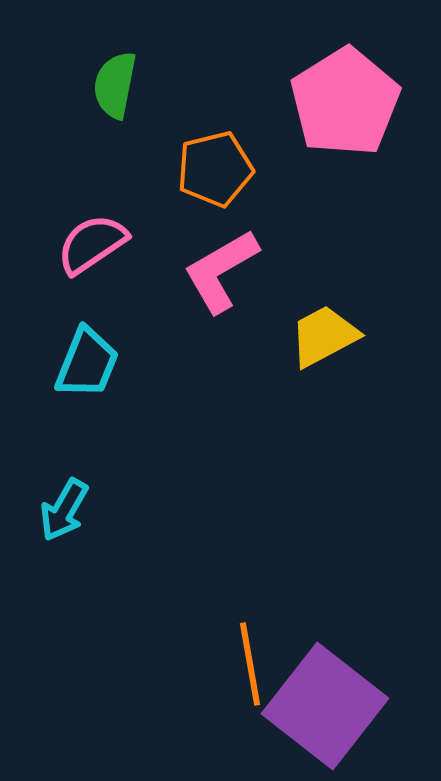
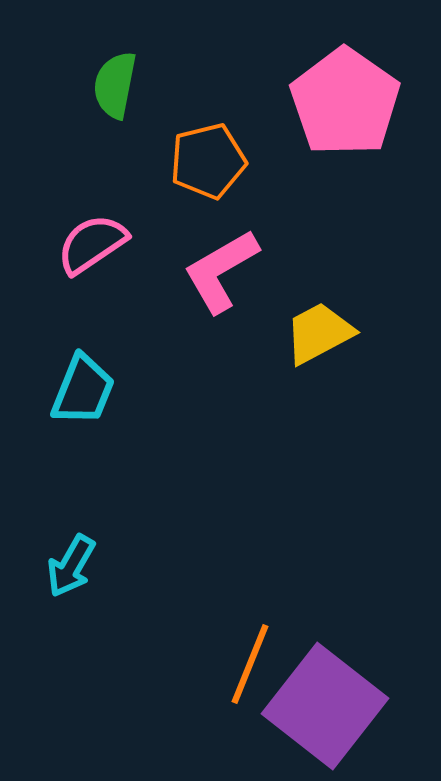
pink pentagon: rotated 5 degrees counterclockwise
orange pentagon: moved 7 px left, 8 px up
yellow trapezoid: moved 5 px left, 3 px up
cyan trapezoid: moved 4 px left, 27 px down
cyan arrow: moved 7 px right, 56 px down
orange line: rotated 32 degrees clockwise
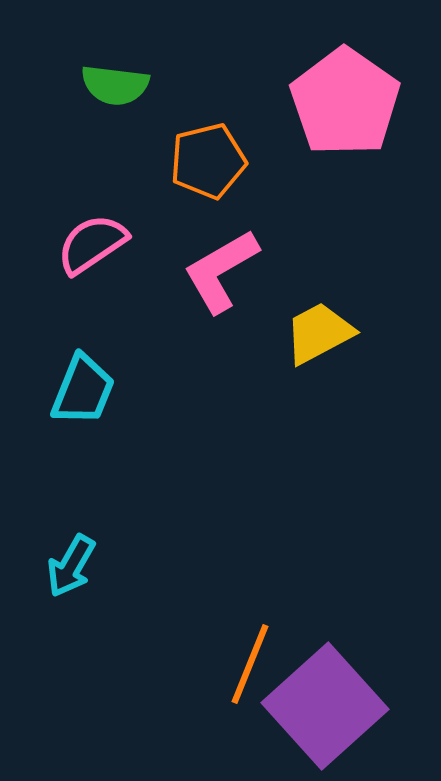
green semicircle: rotated 94 degrees counterclockwise
purple square: rotated 10 degrees clockwise
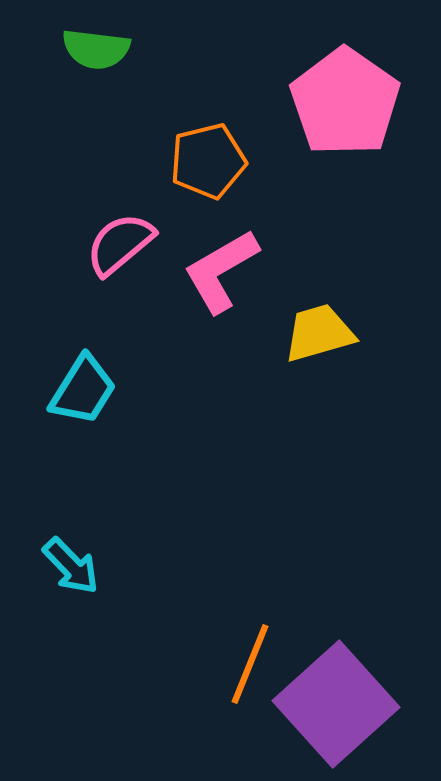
green semicircle: moved 19 px left, 36 px up
pink semicircle: moved 28 px right; rotated 6 degrees counterclockwise
yellow trapezoid: rotated 12 degrees clockwise
cyan trapezoid: rotated 10 degrees clockwise
cyan arrow: rotated 74 degrees counterclockwise
purple square: moved 11 px right, 2 px up
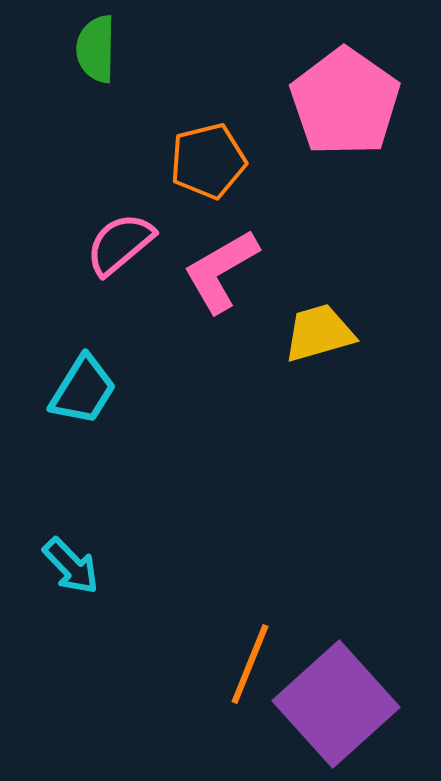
green semicircle: rotated 84 degrees clockwise
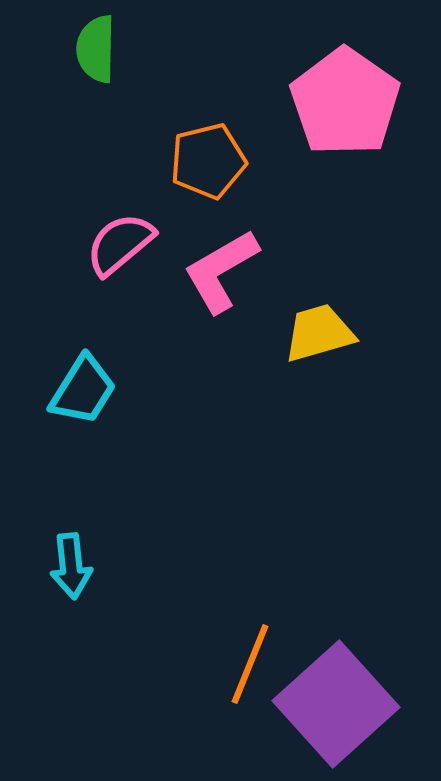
cyan arrow: rotated 38 degrees clockwise
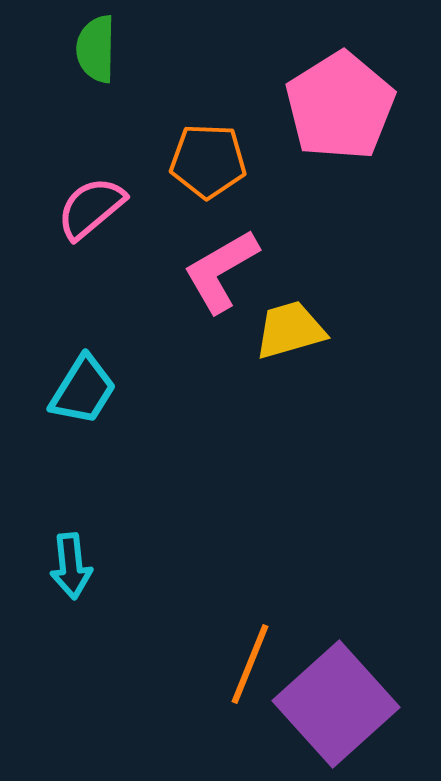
pink pentagon: moved 5 px left, 4 px down; rotated 5 degrees clockwise
orange pentagon: rotated 16 degrees clockwise
pink semicircle: moved 29 px left, 36 px up
yellow trapezoid: moved 29 px left, 3 px up
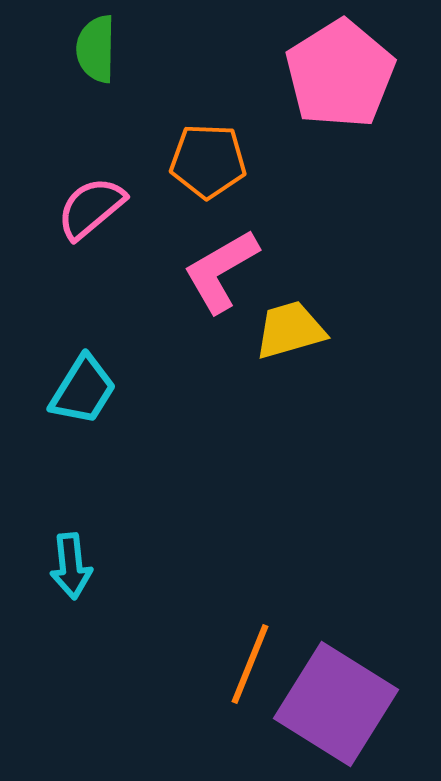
pink pentagon: moved 32 px up
purple square: rotated 16 degrees counterclockwise
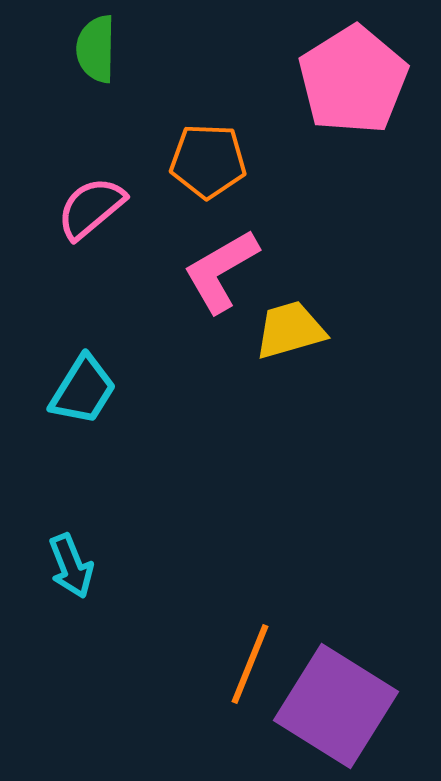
pink pentagon: moved 13 px right, 6 px down
cyan arrow: rotated 16 degrees counterclockwise
purple square: moved 2 px down
